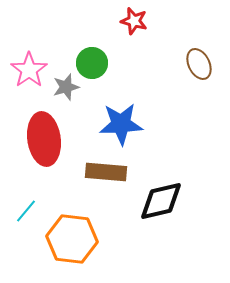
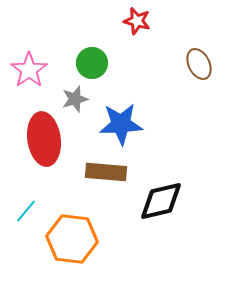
red star: moved 3 px right
gray star: moved 9 px right, 12 px down
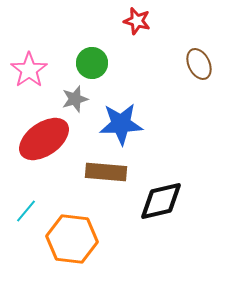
red ellipse: rotated 63 degrees clockwise
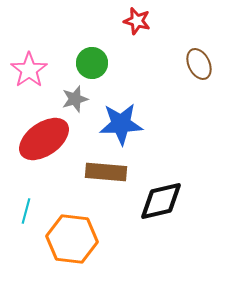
cyan line: rotated 25 degrees counterclockwise
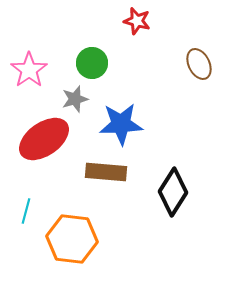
black diamond: moved 12 px right, 9 px up; rotated 45 degrees counterclockwise
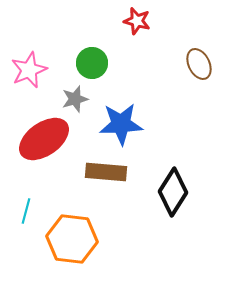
pink star: rotated 12 degrees clockwise
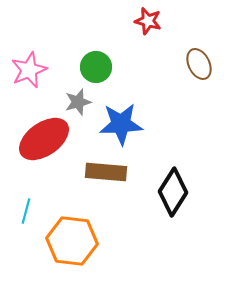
red star: moved 11 px right
green circle: moved 4 px right, 4 px down
gray star: moved 3 px right, 3 px down
orange hexagon: moved 2 px down
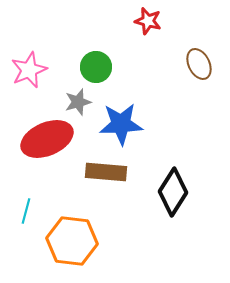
red ellipse: moved 3 px right; rotated 12 degrees clockwise
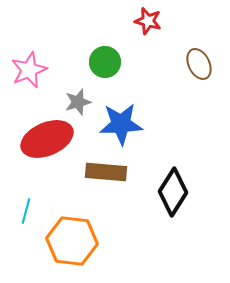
green circle: moved 9 px right, 5 px up
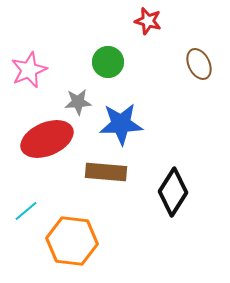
green circle: moved 3 px right
gray star: rotated 12 degrees clockwise
cyan line: rotated 35 degrees clockwise
